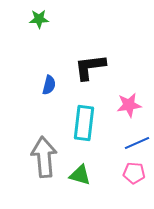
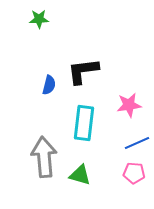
black L-shape: moved 7 px left, 4 px down
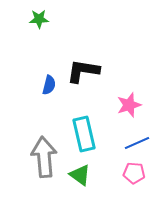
black L-shape: rotated 16 degrees clockwise
pink star: rotated 10 degrees counterclockwise
cyan rectangle: moved 11 px down; rotated 20 degrees counterclockwise
green triangle: rotated 20 degrees clockwise
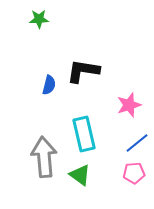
blue line: rotated 15 degrees counterclockwise
pink pentagon: rotated 10 degrees counterclockwise
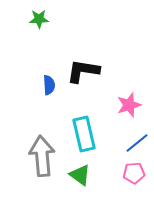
blue semicircle: rotated 18 degrees counterclockwise
gray arrow: moved 2 px left, 1 px up
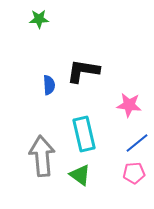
pink star: rotated 25 degrees clockwise
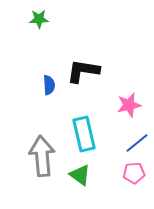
pink star: rotated 20 degrees counterclockwise
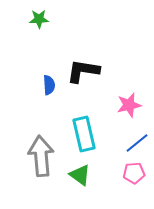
gray arrow: moved 1 px left
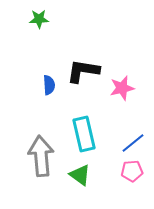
pink star: moved 7 px left, 17 px up
blue line: moved 4 px left
pink pentagon: moved 2 px left, 2 px up
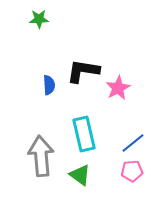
pink star: moved 4 px left; rotated 15 degrees counterclockwise
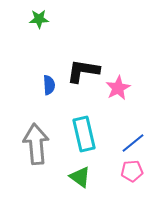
gray arrow: moved 5 px left, 12 px up
green triangle: moved 2 px down
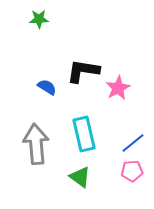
blue semicircle: moved 2 px left, 2 px down; rotated 54 degrees counterclockwise
